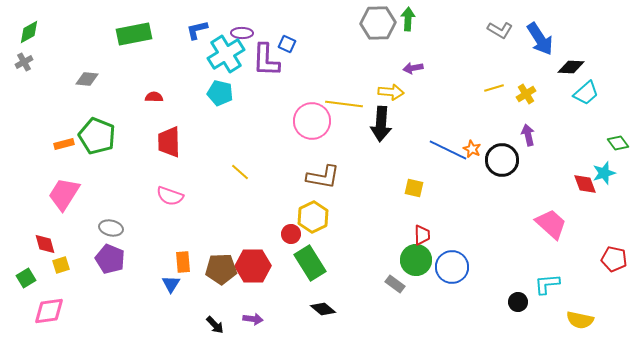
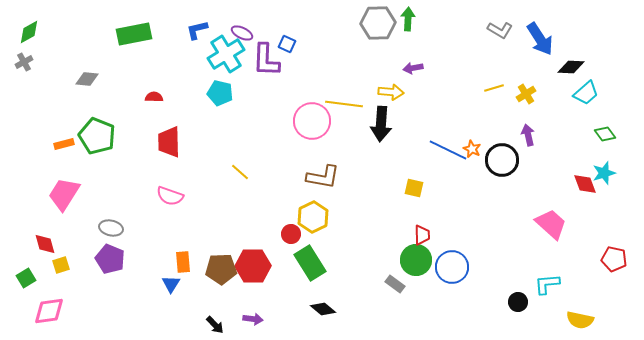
purple ellipse at (242, 33): rotated 25 degrees clockwise
green diamond at (618, 143): moved 13 px left, 9 px up
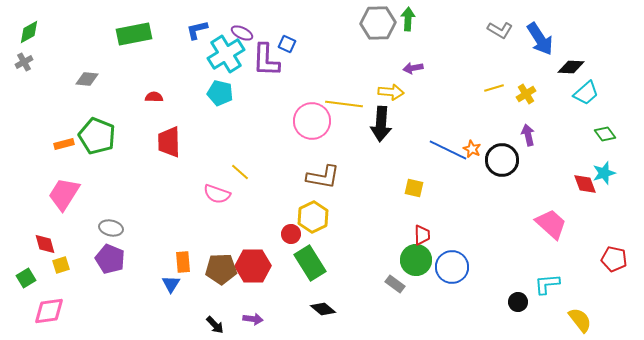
pink semicircle at (170, 196): moved 47 px right, 2 px up
yellow semicircle at (580, 320): rotated 140 degrees counterclockwise
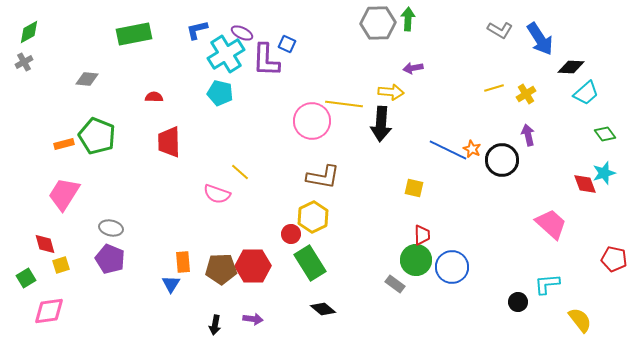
black arrow at (215, 325): rotated 54 degrees clockwise
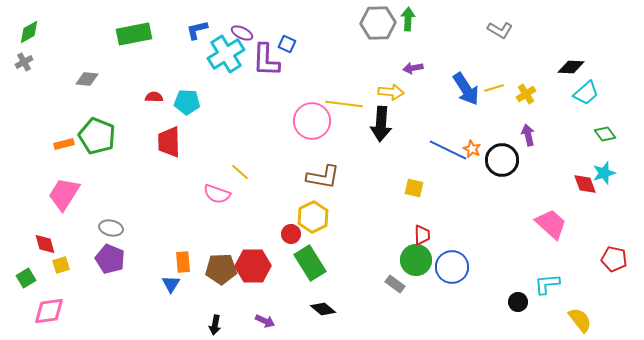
blue arrow at (540, 39): moved 74 px left, 50 px down
cyan pentagon at (220, 93): moved 33 px left, 9 px down; rotated 10 degrees counterclockwise
purple arrow at (253, 319): moved 12 px right, 2 px down; rotated 18 degrees clockwise
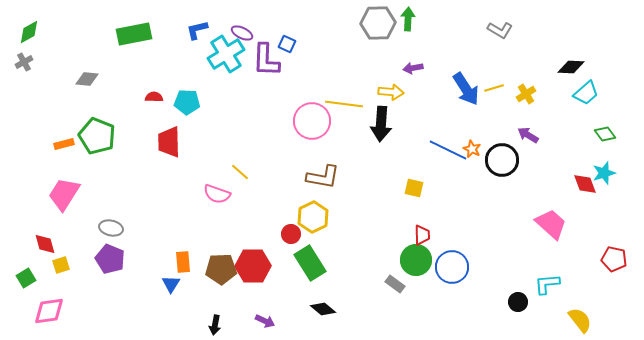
purple arrow at (528, 135): rotated 45 degrees counterclockwise
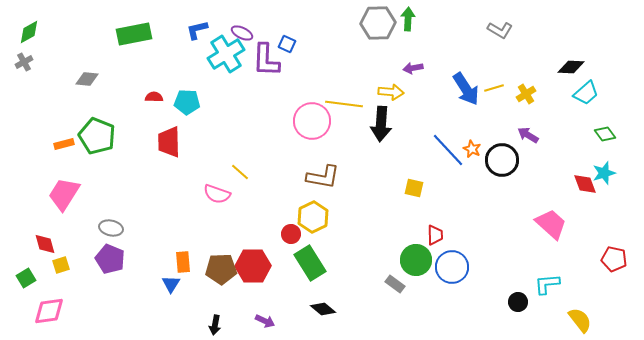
blue line at (448, 150): rotated 21 degrees clockwise
red trapezoid at (422, 235): moved 13 px right
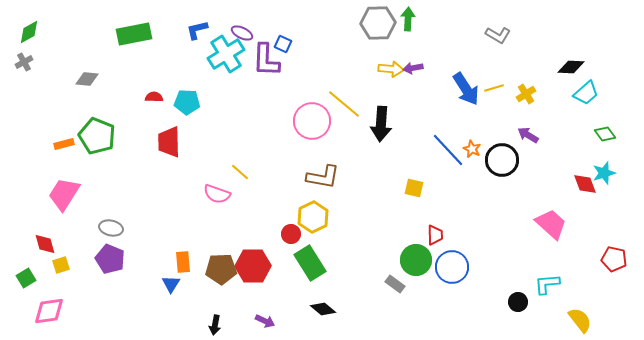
gray L-shape at (500, 30): moved 2 px left, 5 px down
blue square at (287, 44): moved 4 px left
yellow arrow at (391, 92): moved 23 px up
yellow line at (344, 104): rotated 33 degrees clockwise
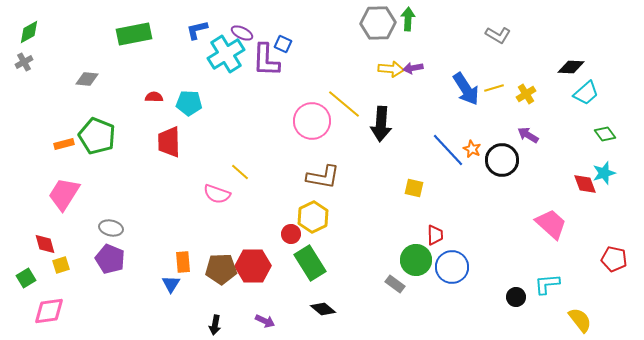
cyan pentagon at (187, 102): moved 2 px right, 1 px down
black circle at (518, 302): moved 2 px left, 5 px up
